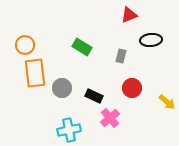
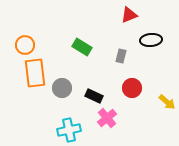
pink cross: moved 3 px left
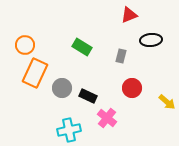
orange rectangle: rotated 32 degrees clockwise
black rectangle: moved 6 px left
pink cross: rotated 12 degrees counterclockwise
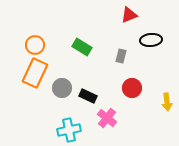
orange circle: moved 10 px right
yellow arrow: rotated 42 degrees clockwise
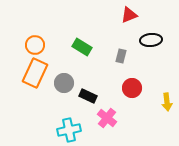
gray circle: moved 2 px right, 5 px up
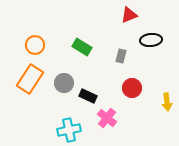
orange rectangle: moved 5 px left, 6 px down; rotated 8 degrees clockwise
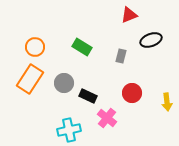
black ellipse: rotated 15 degrees counterclockwise
orange circle: moved 2 px down
red circle: moved 5 px down
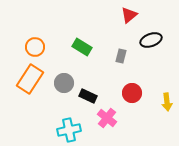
red triangle: rotated 18 degrees counterclockwise
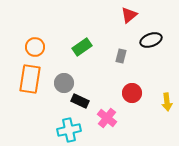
green rectangle: rotated 66 degrees counterclockwise
orange rectangle: rotated 24 degrees counterclockwise
black rectangle: moved 8 px left, 5 px down
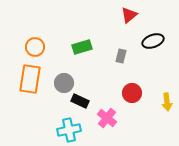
black ellipse: moved 2 px right, 1 px down
green rectangle: rotated 18 degrees clockwise
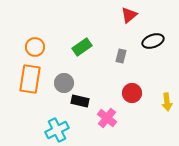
green rectangle: rotated 18 degrees counterclockwise
black rectangle: rotated 12 degrees counterclockwise
cyan cross: moved 12 px left; rotated 15 degrees counterclockwise
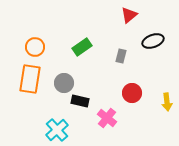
cyan cross: rotated 15 degrees counterclockwise
